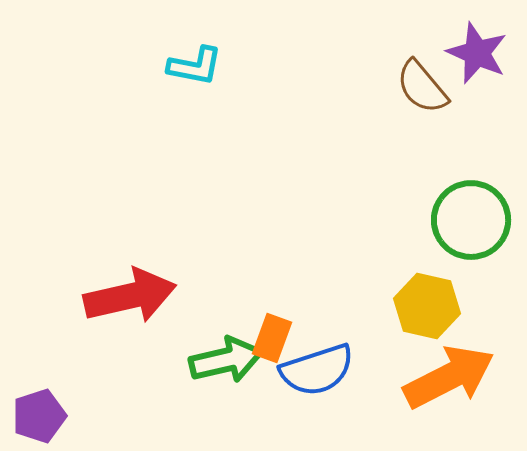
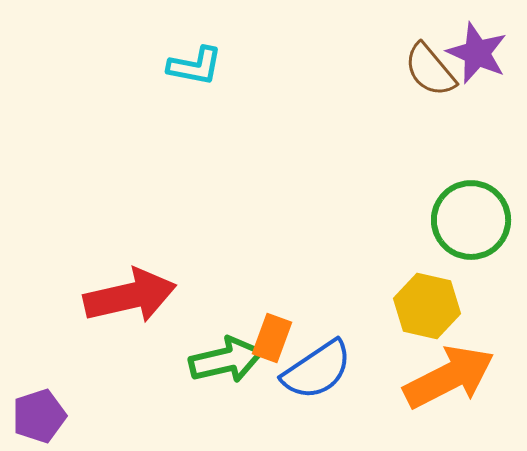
brown semicircle: moved 8 px right, 17 px up
blue semicircle: rotated 16 degrees counterclockwise
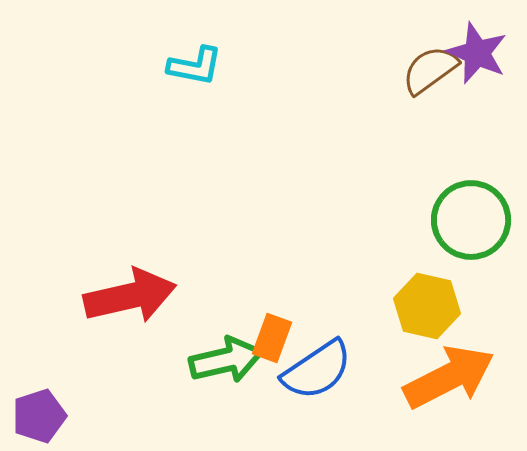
brown semicircle: rotated 94 degrees clockwise
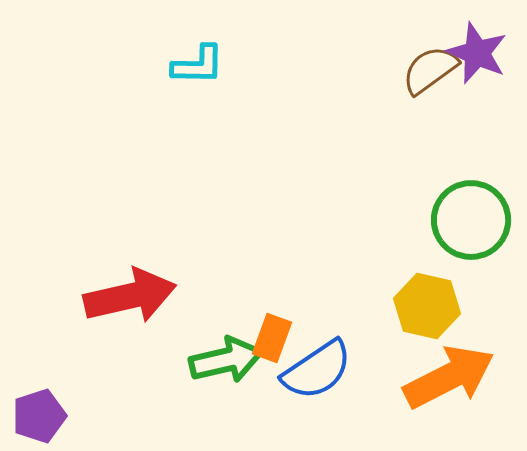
cyan L-shape: moved 3 px right, 1 px up; rotated 10 degrees counterclockwise
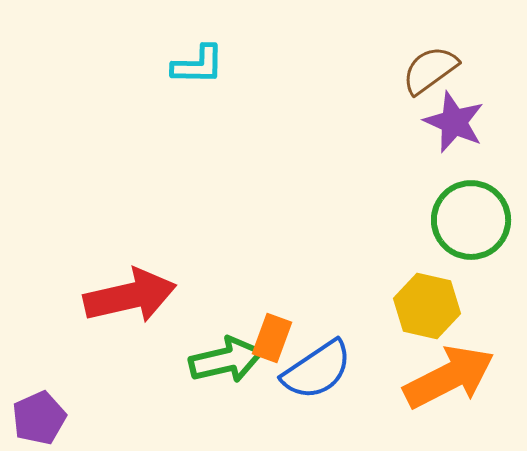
purple star: moved 23 px left, 69 px down
purple pentagon: moved 2 px down; rotated 6 degrees counterclockwise
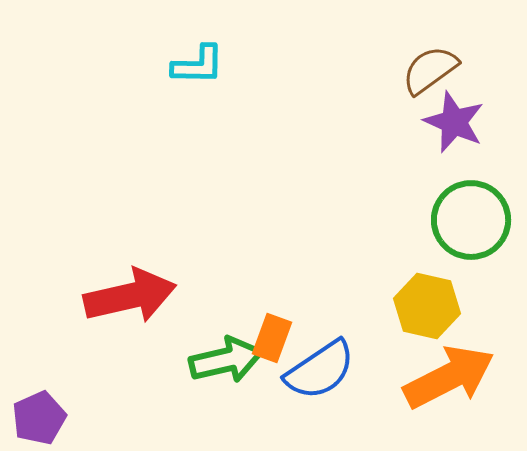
blue semicircle: moved 3 px right
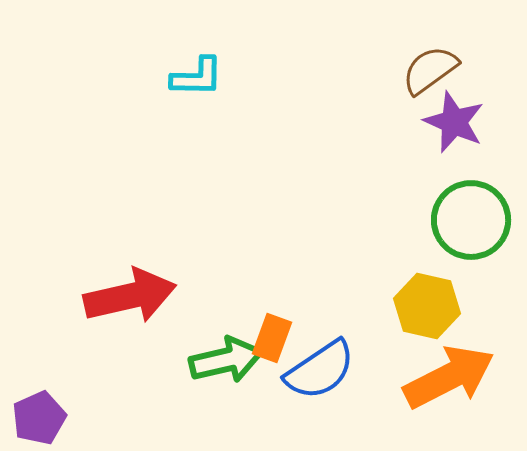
cyan L-shape: moved 1 px left, 12 px down
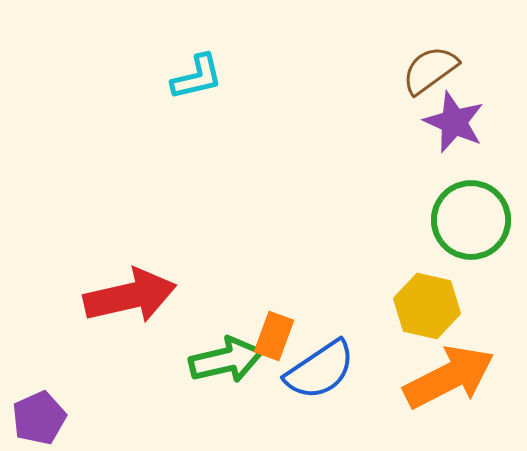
cyan L-shape: rotated 14 degrees counterclockwise
orange rectangle: moved 2 px right, 2 px up
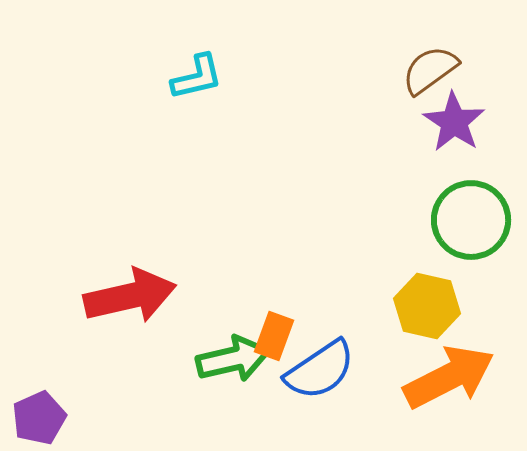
purple star: rotated 10 degrees clockwise
green arrow: moved 7 px right, 1 px up
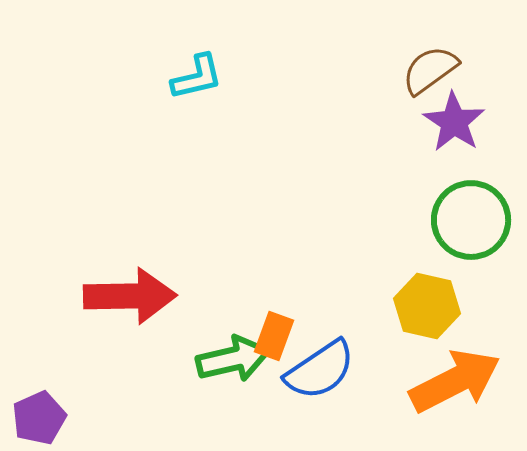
red arrow: rotated 12 degrees clockwise
orange arrow: moved 6 px right, 4 px down
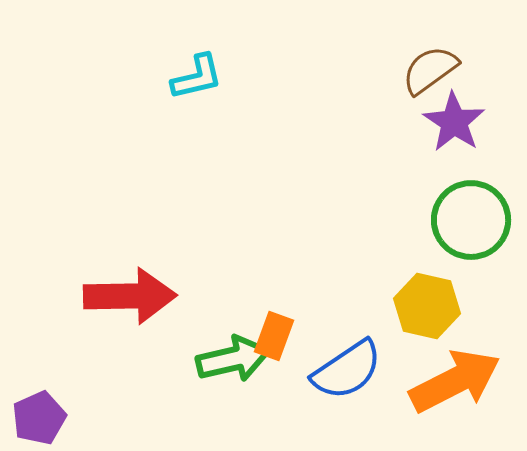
blue semicircle: moved 27 px right
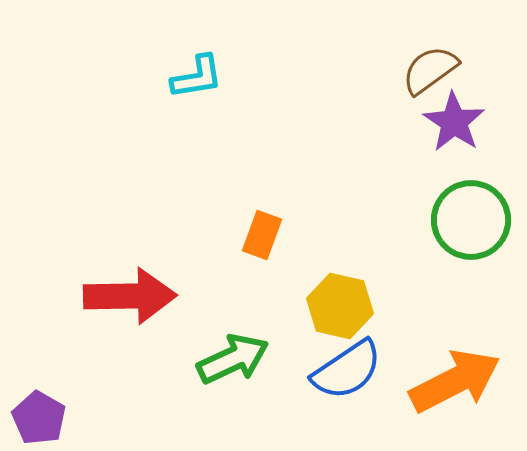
cyan L-shape: rotated 4 degrees clockwise
yellow hexagon: moved 87 px left
orange rectangle: moved 12 px left, 101 px up
green arrow: rotated 12 degrees counterclockwise
purple pentagon: rotated 18 degrees counterclockwise
